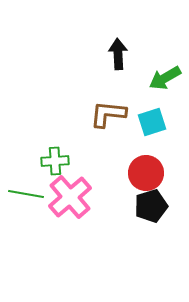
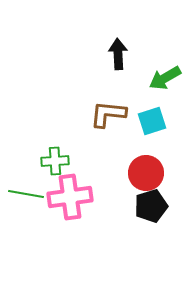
cyan square: moved 1 px up
pink cross: rotated 33 degrees clockwise
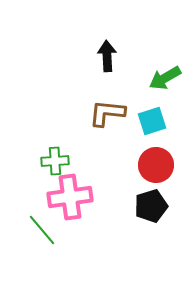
black arrow: moved 11 px left, 2 px down
brown L-shape: moved 1 px left, 1 px up
red circle: moved 10 px right, 8 px up
green line: moved 16 px right, 36 px down; rotated 40 degrees clockwise
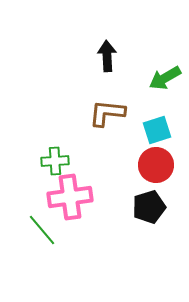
cyan square: moved 5 px right, 9 px down
black pentagon: moved 2 px left, 1 px down
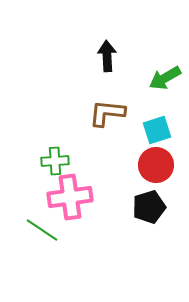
green line: rotated 16 degrees counterclockwise
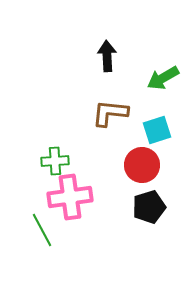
green arrow: moved 2 px left
brown L-shape: moved 3 px right
red circle: moved 14 px left
green line: rotated 28 degrees clockwise
